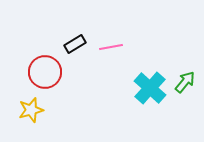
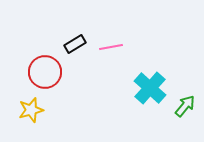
green arrow: moved 24 px down
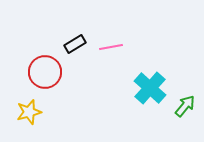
yellow star: moved 2 px left, 2 px down
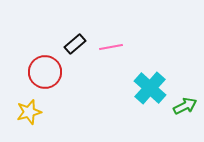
black rectangle: rotated 10 degrees counterclockwise
green arrow: rotated 25 degrees clockwise
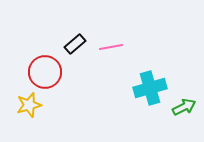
cyan cross: rotated 32 degrees clockwise
green arrow: moved 1 px left, 1 px down
yellow star: moved 7 px up
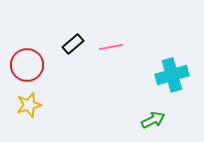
black rectangle: moved 2 px left
red circle: moved 18 px left, 7 px up
cyan cross: moved 22 px right, 13 px up
green arrow: moved 31 px left, 13 px down
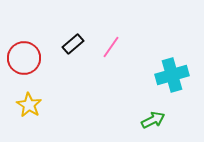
pink line: rotated 45 degrees counterclockwise
red circle: moved 3 px left, 7 px up
yellow star: rotated 25 degrees counterclockwise
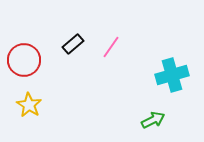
red circle: moved 2 px down
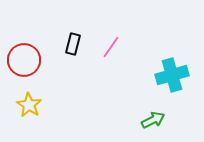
black rectangle: rotated 35 degrees counterclockwise
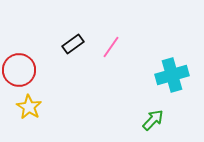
black rectangle: rotated 40 degrees clockwise
red circle: moved 5 px left, 10 px down
yellow star: moved 2 px down
green arrow: rotated 20 degrees counterclockwise
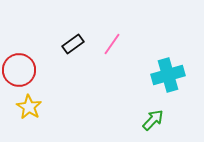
pink line: moved 1 px right, 3 px up
cyan cross: moved 4 px left
